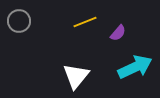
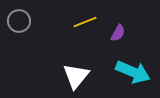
purple semicircle: rotated 12 degrees counterclockwise
cyan arrow: moved 2 px left, 5 px down; rotated 48 degrees clockwise
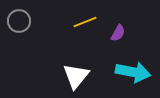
cyan arrow: rotated 12 degrees counterclockwise
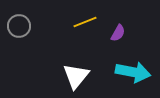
gray circle: moved 5 px down
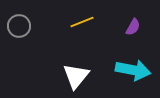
yellow line: moved 3 px left
purple semicircle: moved 15 px right, 6 px up
cyan arrow: moved 2 px up
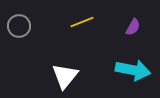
white triangle: moved 11 px left
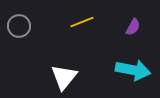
white triangle: moved 1 px left, 1 px down
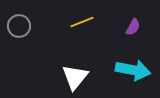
white triangle: moved 11 px right
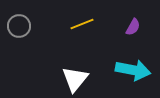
yellow line: moved 2 px down
white triangle: moved 2 px down
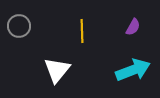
yellow line: moved 7 px down; rotated 70 degrees counterclockwise
cyan arrow: rotated 32 degrees counterclockwise
white triangle: moved 18 px left, 9 px up
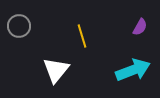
purple semicircle: moved 7 px right
yellow line: moved 5 px down; rotated 15 degrees counterclockwise
white triangle: moved 1 px left
